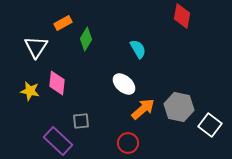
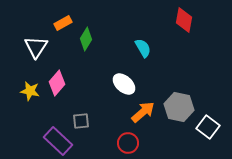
red diamond: moved 2 px right, 4 px down
cyan semicircle: moved 5 px right, 1 px up
pink diamond: rotated 35 degrees clockwise
orange arrow: moved 3 px down
white square: moved 2 px left, 2 px down
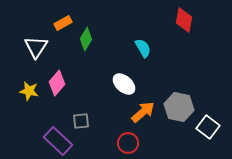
yellow star: moved 1 px left
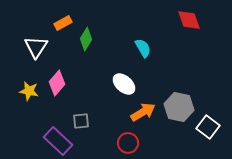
red diamond: moved 5 px right; rotated 30 degrees counterclockwise
orange arrow: rotated 10 degrees clockwise
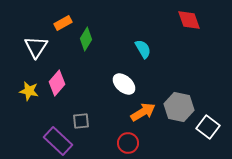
cyan semicircle: moved 1 px down
